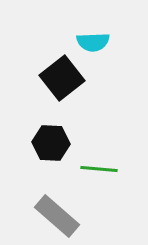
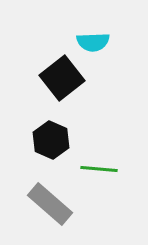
black hexagon: moved 3 px up; rotated 21 degrees clockwise
gray rectangle: moved 7 px left, 12 px up
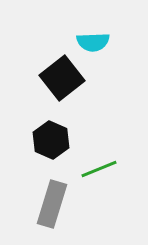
green line: rotated 27 degrees counterclockwise
gray rectangle: moved 2 px right; rotated 66 degrees clockwise
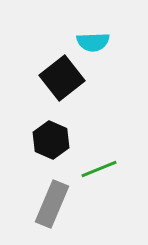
gray rectangle: rotated 6 degrees clockwise
